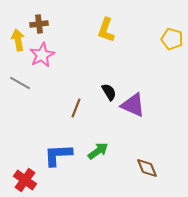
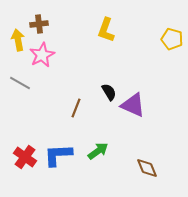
red cross: moved 23 px up
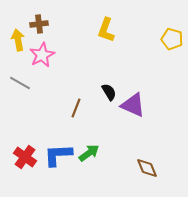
green arrow: moved 9 px left, 2 px down
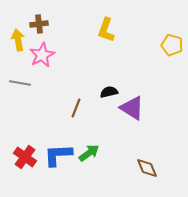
yellow pentagon: moved 6 px down
gray line: rotated 20 degrees counterclockwise
black semicircle: rotated 72 degrees counterclockwise
purple triangle: moved 1 px left, 3 px down; rotated 8 degrees clockwise
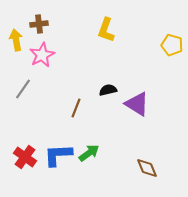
yellow arrow: moved 2 px left
gray line: moved 3 px right, 6 px down; rotated 65 degrees counterclockwise
black semicircle: moved 1 px left, 2 px up
purple triangle: moved 5 px right, 4 px up
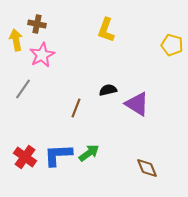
brown cross: moved 2 px left; rotated 18 degrees clockwise
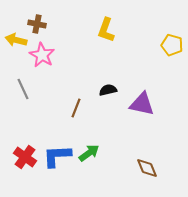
yellow arrow: rotated 65 degrees counterclockwise
pink star: rotated 15 degrees counterclockwise
gray line: rotated 60 degrees counterclockwise
purple triangle: moved 5 px right; rotated 20 degrees counterclockwise
blue L-shape: moved 1 px left, 1 px down
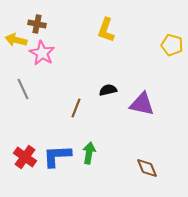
pink star: moved 2 px up
green arrow: rotated 45 degrees counterclockwise
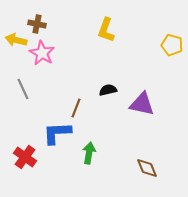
blue L-shape: moved 23 px up
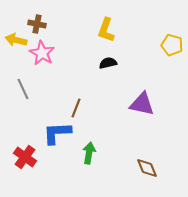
black semicircle: moved 27 px up
